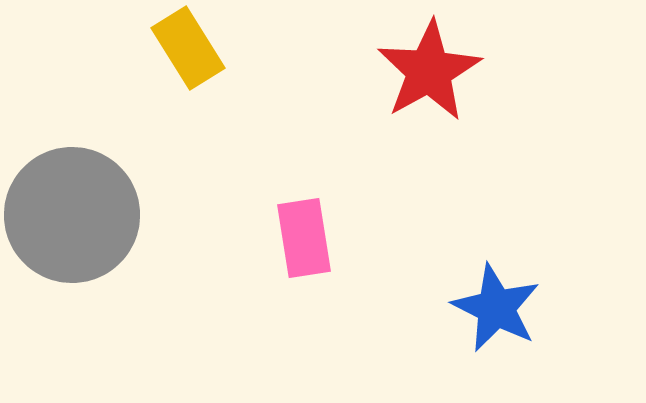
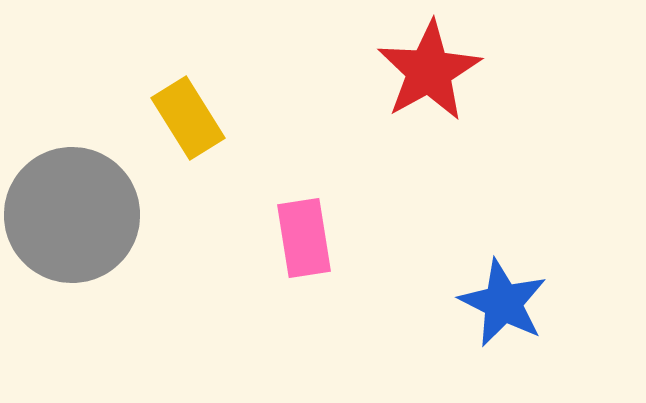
yellow rectangle: moved 70 px down
blue star: moved 7 px right, 5 px up
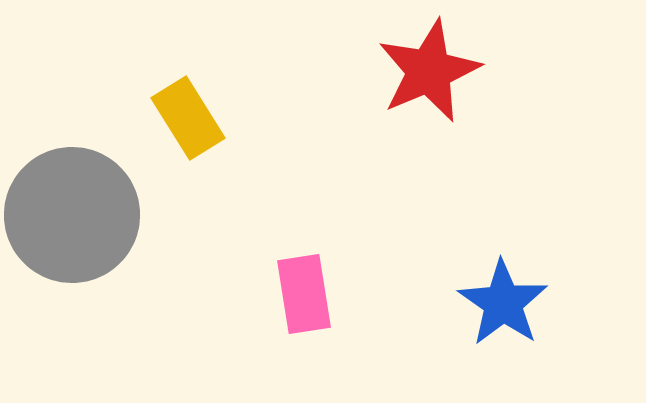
red star: rotated 6 degrees clockwise
pink rectangle: moved 56 px down
blue star: rotated 8 degrees clockwise
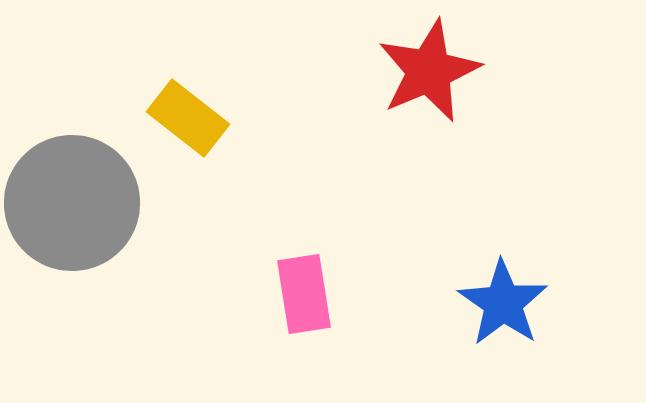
yellow rectangle: rotated 20 degrees counterclockwise
gray circle: moved 12 px up
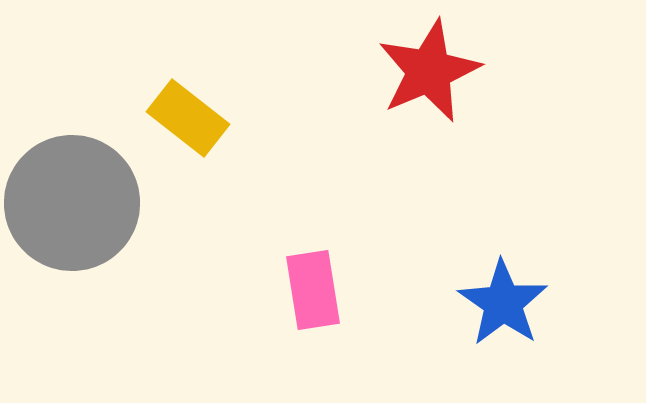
pink rectangle: moved 9 px right, 4 px up
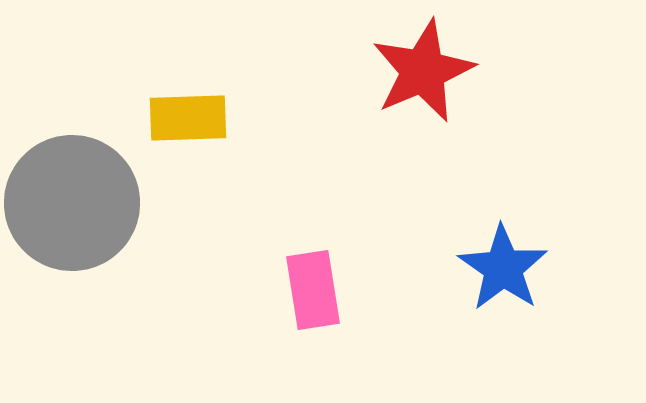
red star: moved 6 px left
yellow rectangle: rotated 40 degrees counterclockwise
blue star: moved 35 px up
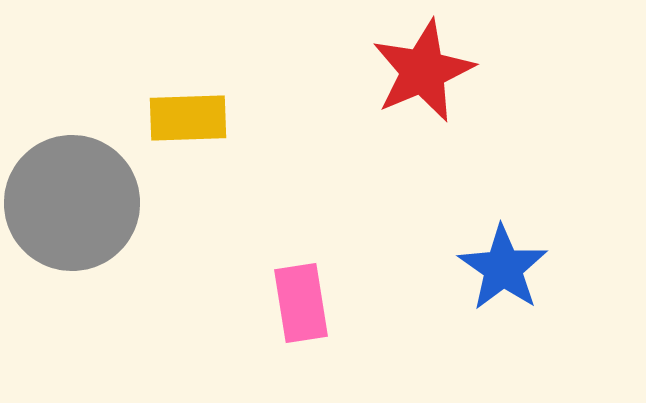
pink rectangle: moved 12 px left, 13 px down
